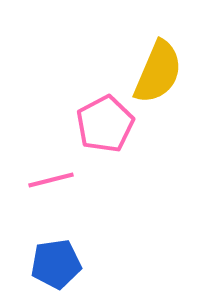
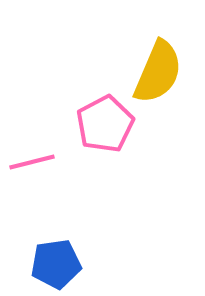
pink line: moved 19 px left, 18 px up
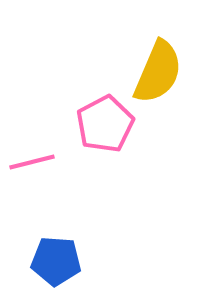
blue pentagon: moved 3 px up; rotated 12 degrees clockwise
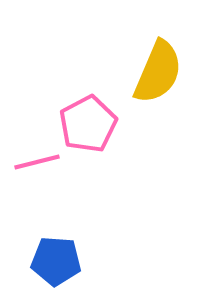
pink pentagon: moved 17 px left
pink line: moved 5 px right
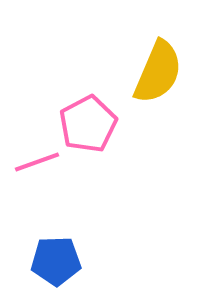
pink line: rotated 6 degrees counterclockwise
blue pentagon: rotated 6 degrees counterclockwise
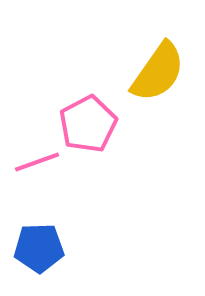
yellow semicircle: rotated 12 degrees clockwise
blue pentagon: moved 17 px left, 13 px up
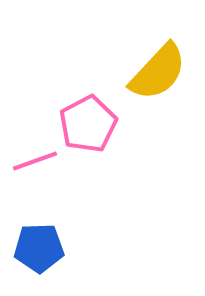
yellow semicircle: rotated 8 degrees clockwise
pink line: moved 2 px left, 1 px up
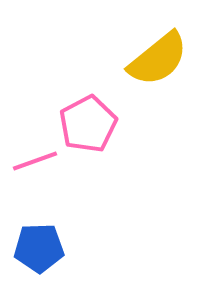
yellow semicircle: moved 13 px up; rotated 8 degrees clockwise
